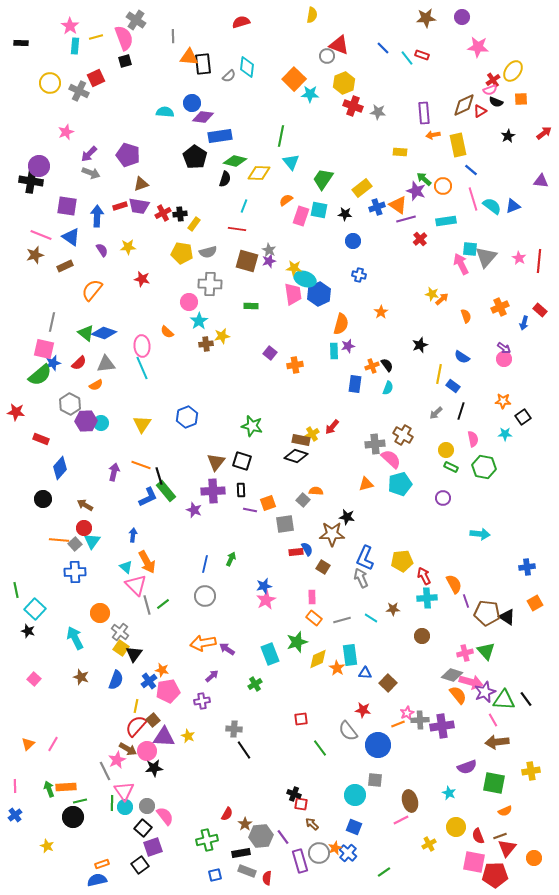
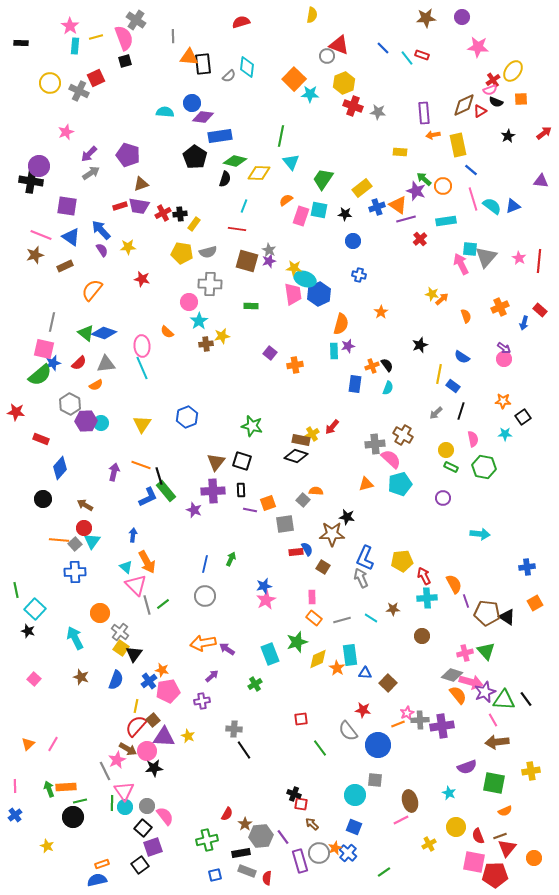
gray arrow at (91, 173): rotated 54 degrees counterclockwise
blue arrow at (97, 216): moved 4 px right, 14 px down; rotated 45 degrees counterclockwise
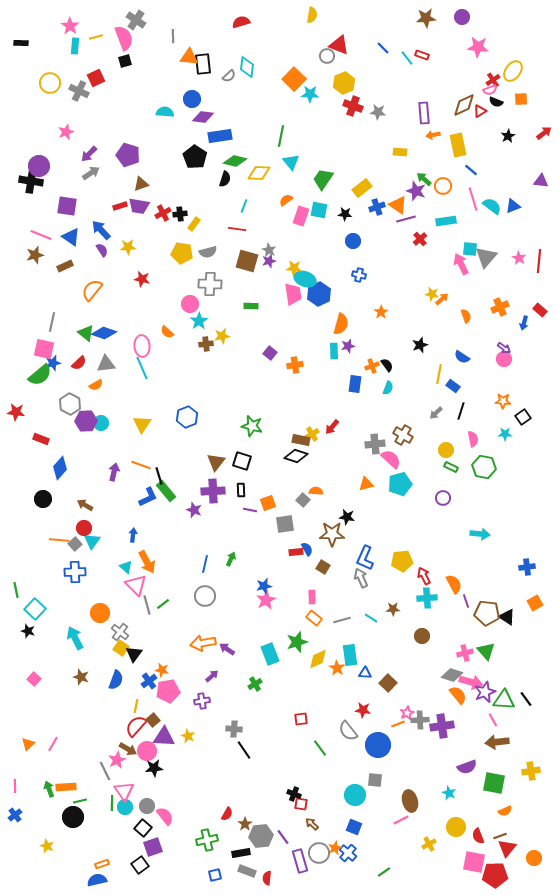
blue circle at (192, 103): moved 4 px up
pink circle at (189, 302): moved 1 px right, 2 px down
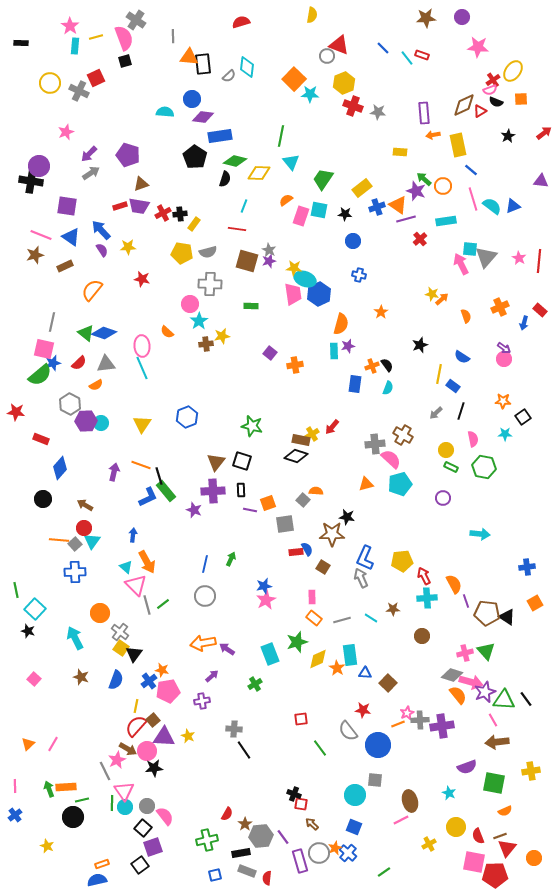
green line at (80, 801): moved 2 px right, 1 px up
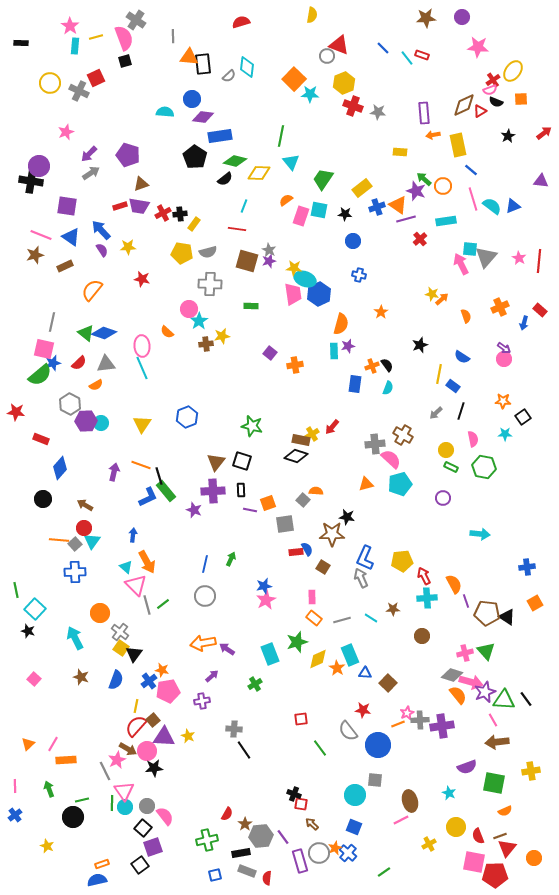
black semicircle at (225, 179): rotated 35 degrees clockwise
pink circle at (190, 304): moved 1 px left, 5 px down
cyan rectangle at (350, 655): rotated 15 degrees counterclockwise
orange rectangle at (66, 787): moved 27 px up
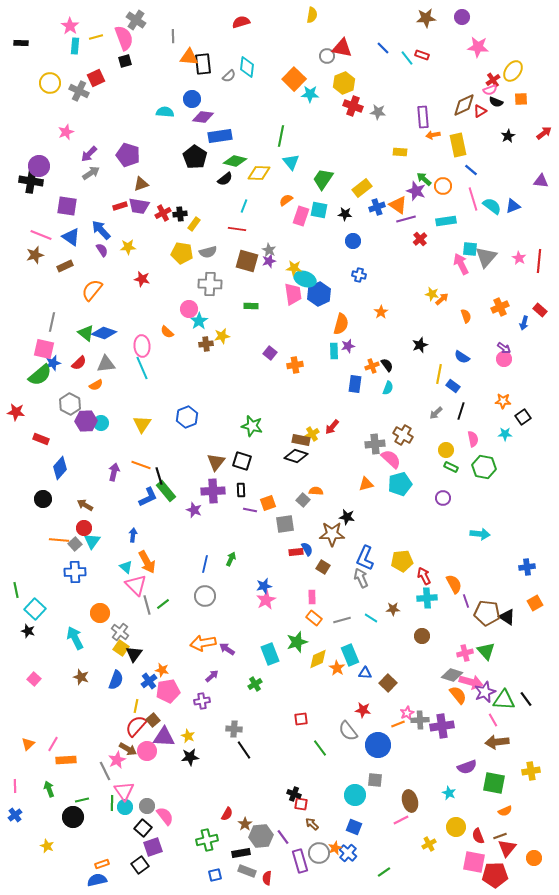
red triangle at (339, 45): moved 3 px right, 3 px down; rotated 10 degrees counterclockwise
purple rectangle at (424, 113): moved 1 px left, 4 px down
black star at (154, 768): moved 36 px right, 11 px up
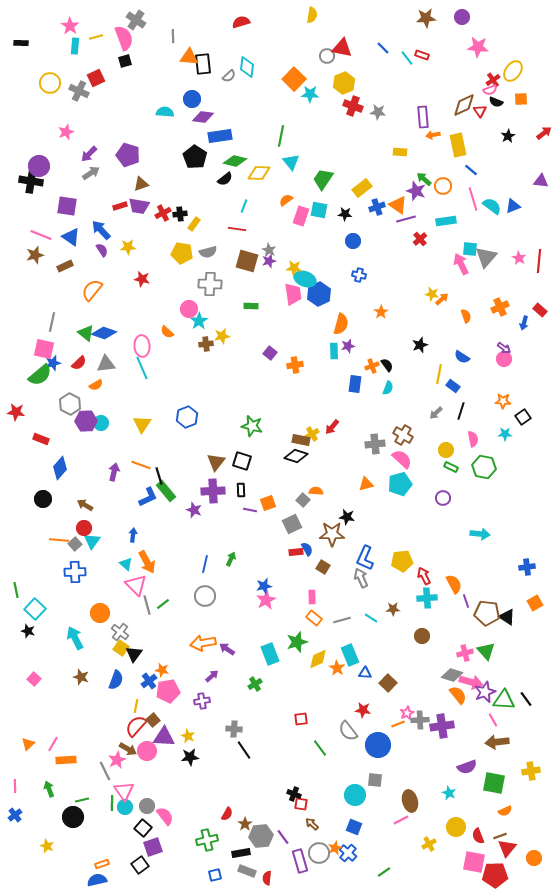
red triangle at (480, 111): rotated 32 degrees counterclockwise
pink semicircle at (391, 459): moved 11 px right
gray square at (285, 524): moved 7 px right; rotated 18 degrees counterclockwise
cyan triangle at (126, 567): moved 3 px up
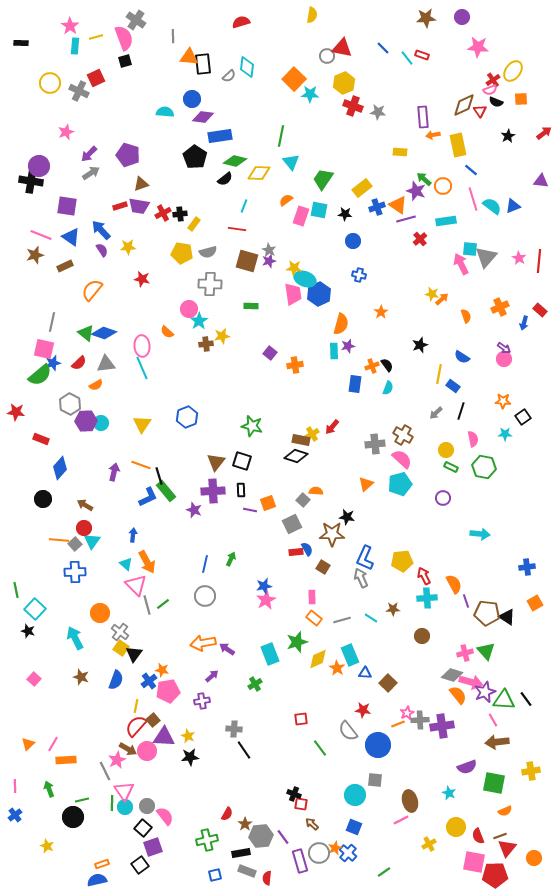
orange triangle at (366, 484): rotated 28 degrees counterclockwise
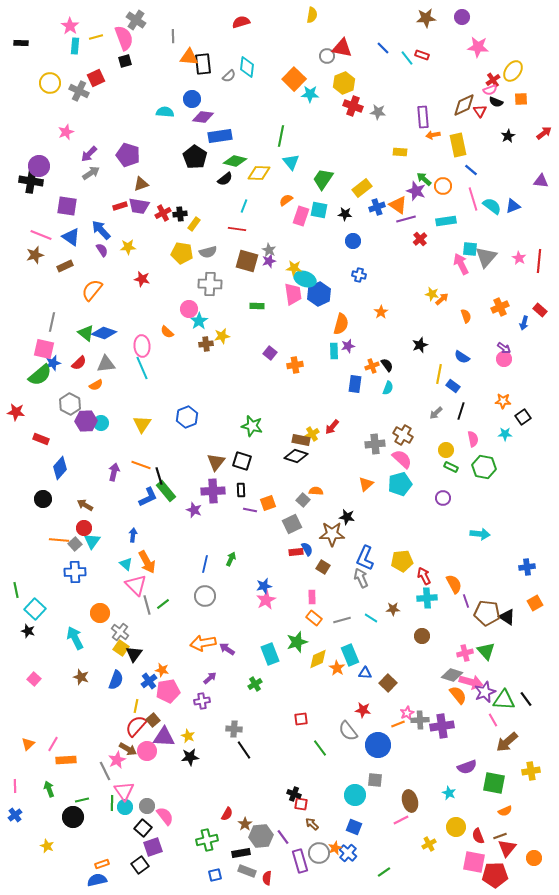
green rectangle at (251, 306): moved 6 px right
purple arrow at (212, 676): moved 2 px left, 2 px down
brown arrow at (497, 742): moved 10 px right; rotated 35 degrees counterclockwise
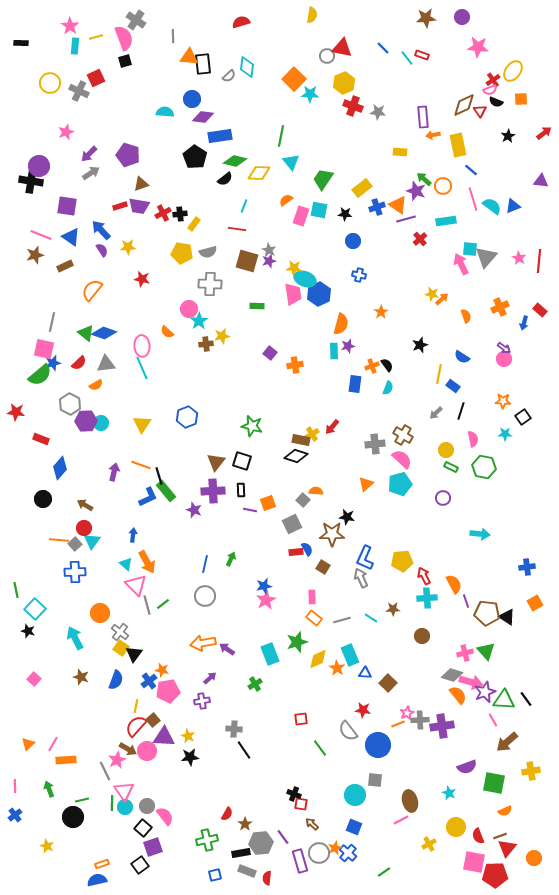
gray hexagon at (261, 836): moved 7 px down
